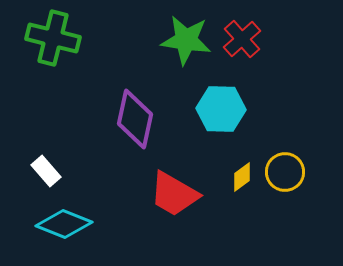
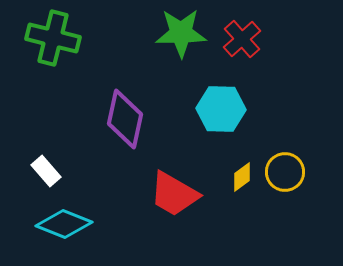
green star: moved 5 px left, 7 px up; rotated 9 degrees counterclockwise
purple diamond: moved 10 px left
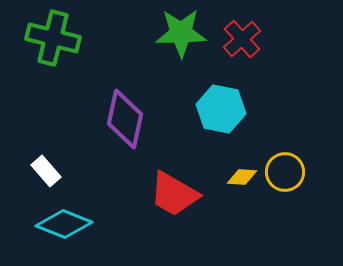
cyan hexagon: rotated 9 degrees clockwise
yellow diamond: rotated 40 degrees clockwise
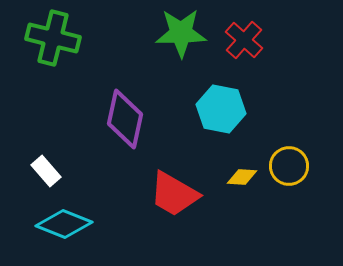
red cross: moved 2 px right, 1 px down; rotated 6 degrees counterclockwise
yellow circle: moved 4 px right, 6 px up
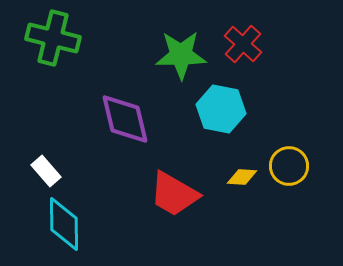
green star: moved 22 px down
red cross: moved 1 px left, 4 px down
purple diamond: rotated 26 degrees counterclockwise
cyan diamond: rotated 68 degrees clockwise
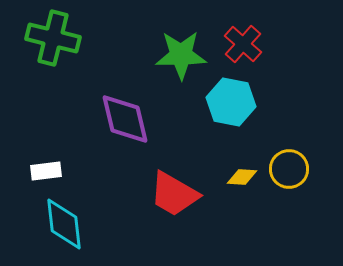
cyan hexagon: moved 10 px right, 7 px up
yellow circle: moved 3 px down
white rectangle: rotated 56 degrees counterclockwise
cyan diamond: rotated 6 degrees counterclockwise
